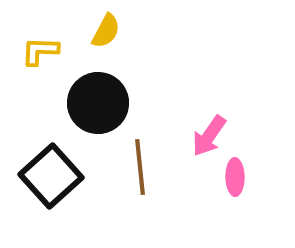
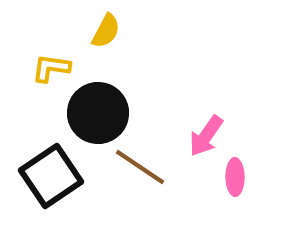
yellow L-shape: moved 11 px right, 17 px down; rotated 6 degrees clockwise
black circle: moved 10 px down
pink arrow: moved 3 px left
brown line: rotated 50 degrees counterclockwise
black square: rotated 8 degrees clockwise
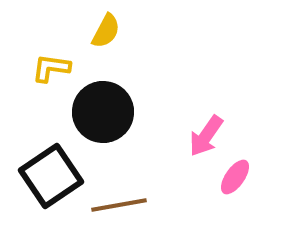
black circle: moved 5 px right, 1 px up
brown line: moved 21 px left, 38 px down; rotated 44 degrees counterclockwise
pink ellipse: rotated 36 degrees clockwise
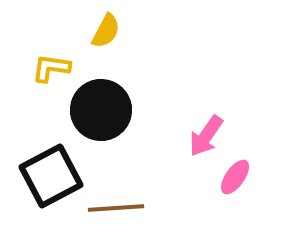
black circle: moved 2 px left, 2 px up
black square: rotated 6 degrees clockwise
brown line: moved 3 px left, 3 px down; rotated 6 degrees clockwise
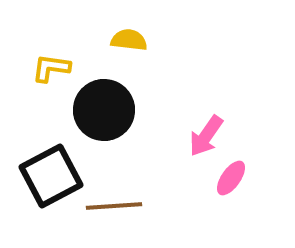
yellow semicircle: moved 23 px right, 9 px down; rotated 111 degrees counterclockwise
black circle: moved 3 px right
pink ellipse: moved 4 px left, 1 px down
brown line: moved 2 px left, 2 px up
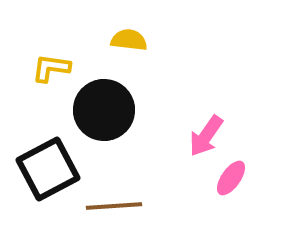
black square: moved 3 px left, 7 px up
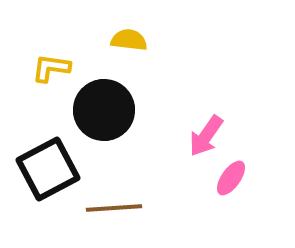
brown line: moved 2 px down
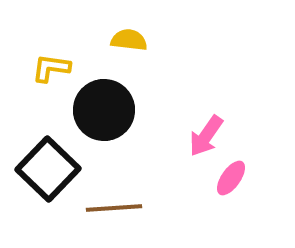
black square: rotated 18 degrees counterclockwise
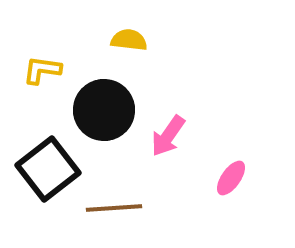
yellow L-shape: moved 9 px left, 2 px down
pink arrow: moved 38 px left
black square: rotated 8 degrees clockwise
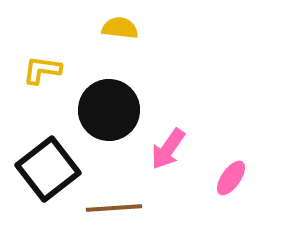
yellow semicircle: moved 9 px left, 12 px up
black circle: moved 5 px right
pink arrow: moved 13 px down
